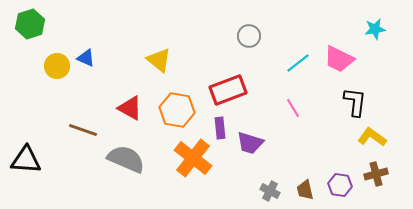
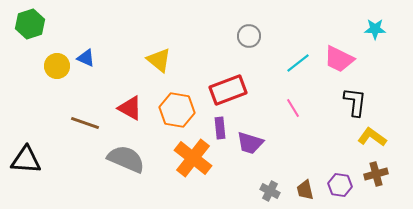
cyan star: rotated 10 degrees clockwise
brown line: moved 2 px right, 7 px up
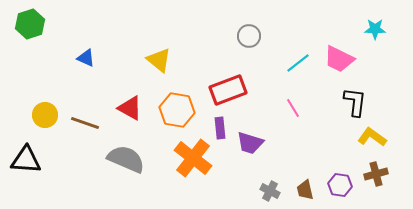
yellow circle: moved 12 px left, 49 px down
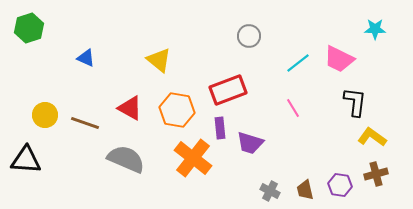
green hexagon: moved 1 px left, 4 px down
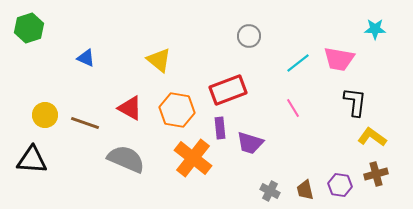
pink trapezoid: rotated 16 degrees counterclockwise
black triangle: moved 6 px right
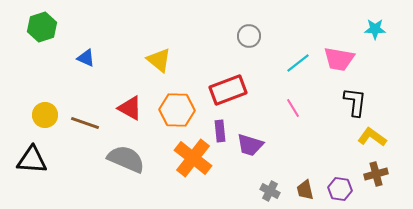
green hexagon: moved 13 px right, 1 px up
orange hexagon: rotated 8 degrees counterclockwise
purple rectangle: moved 3 px down
purple trapezoid: moved 2 px down
purple hexagon: moved 4 px down
